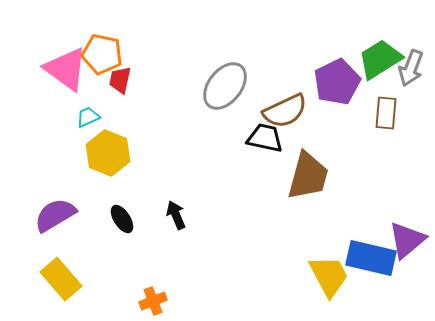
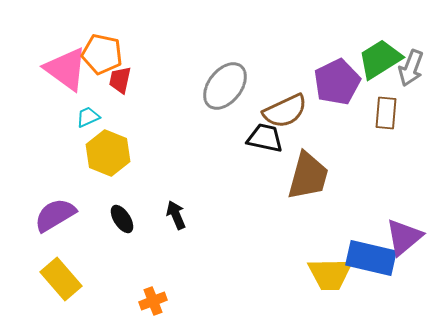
purple triangle: moved 3 px left, 3 px up
yellow trapezoid: moved 1 px right, 2 px up; rotated 117 degrees clockwise
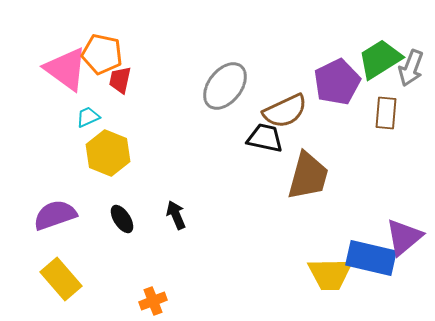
purple semicircle: rotated 12 degrees clockwise
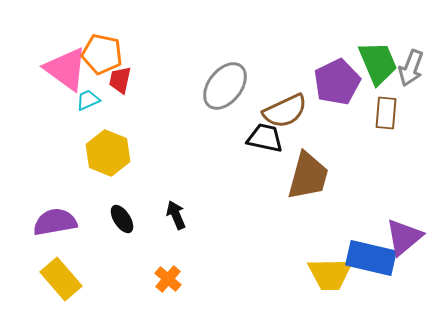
green trapezoid: moved 2 px left, 4 px down; rotated 99 degrees clockwise
cyan trapezoid: moved 17 px up
purple semicircle: moved 7 px down; rotated 9 degrees clockwise
orange cross: moved 15 px right, 22 px up; rotated 28 degrees counterclockwise
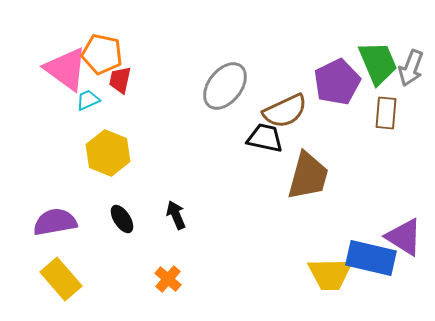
purple triangle: rotated 48 degrees counterclockwise
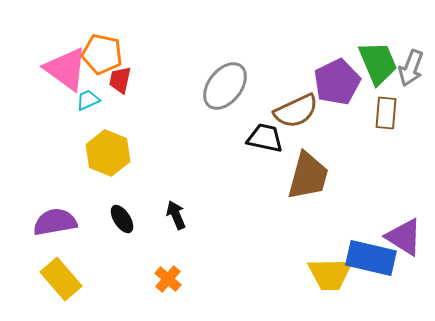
brown semicircle: moved 11 px right
